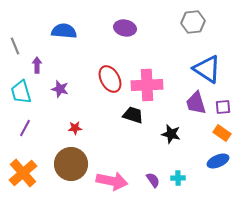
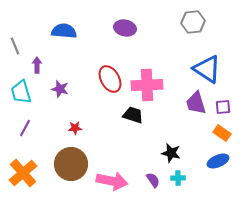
black star: moved 19 px down
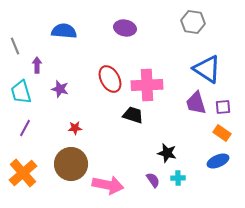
gray hexagon: rotated 15 degrees clockwise
black star: moved 4 px left
pink arrow: moved 4 px left, 4 px down
